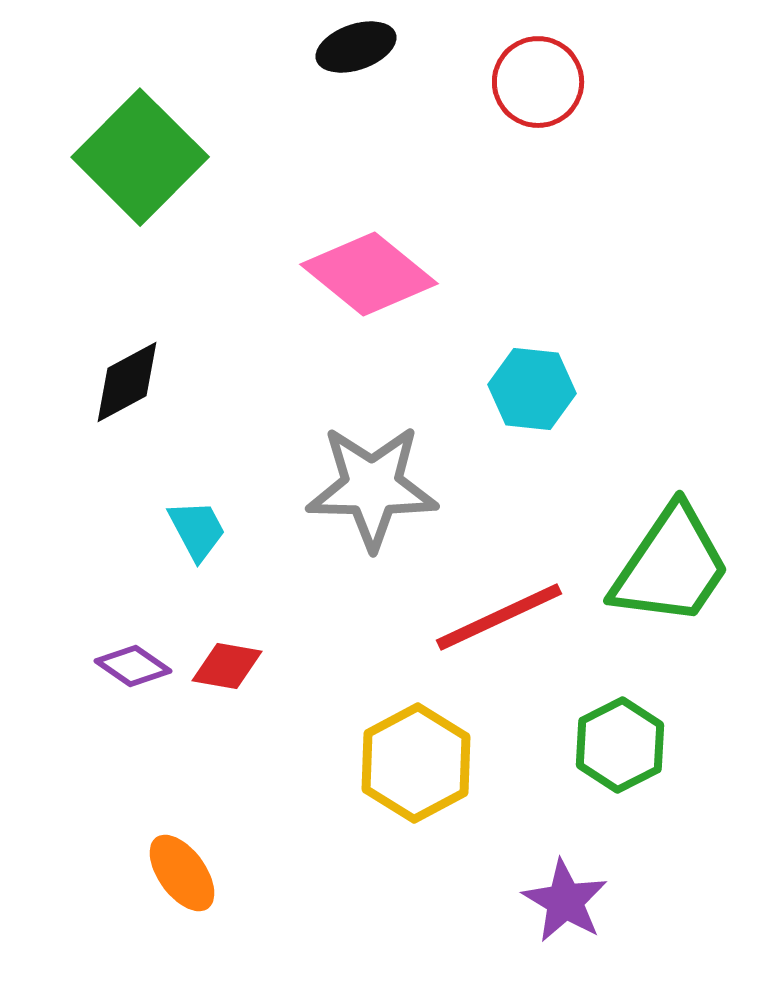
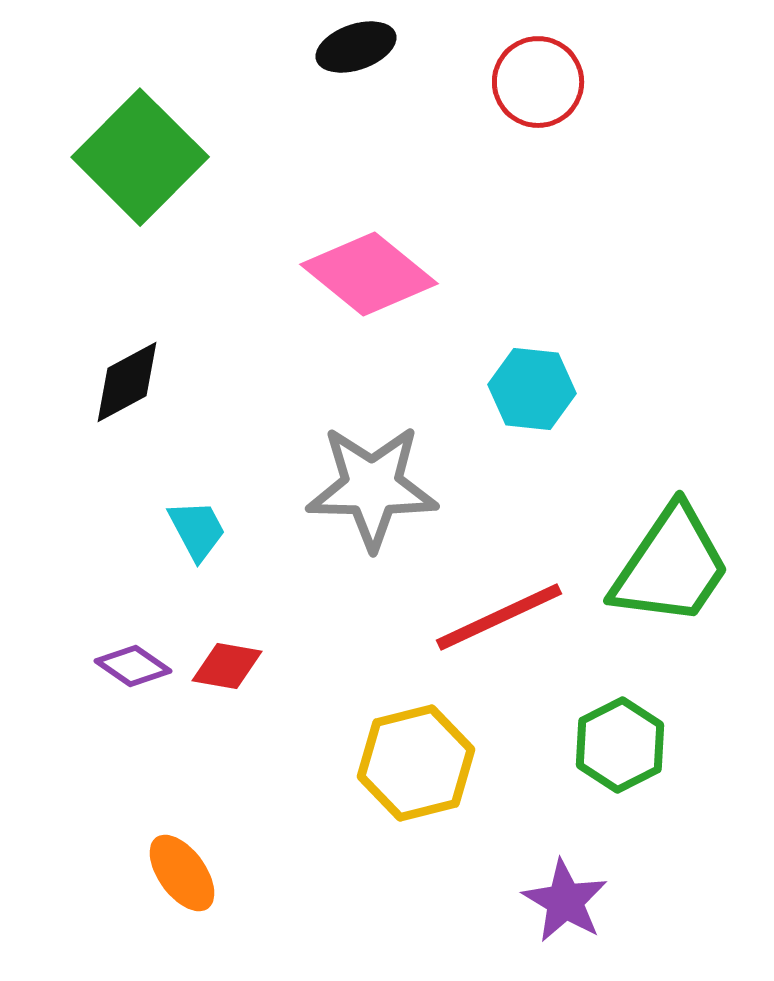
yellow hexagon: rotated 14 degrees clockwise
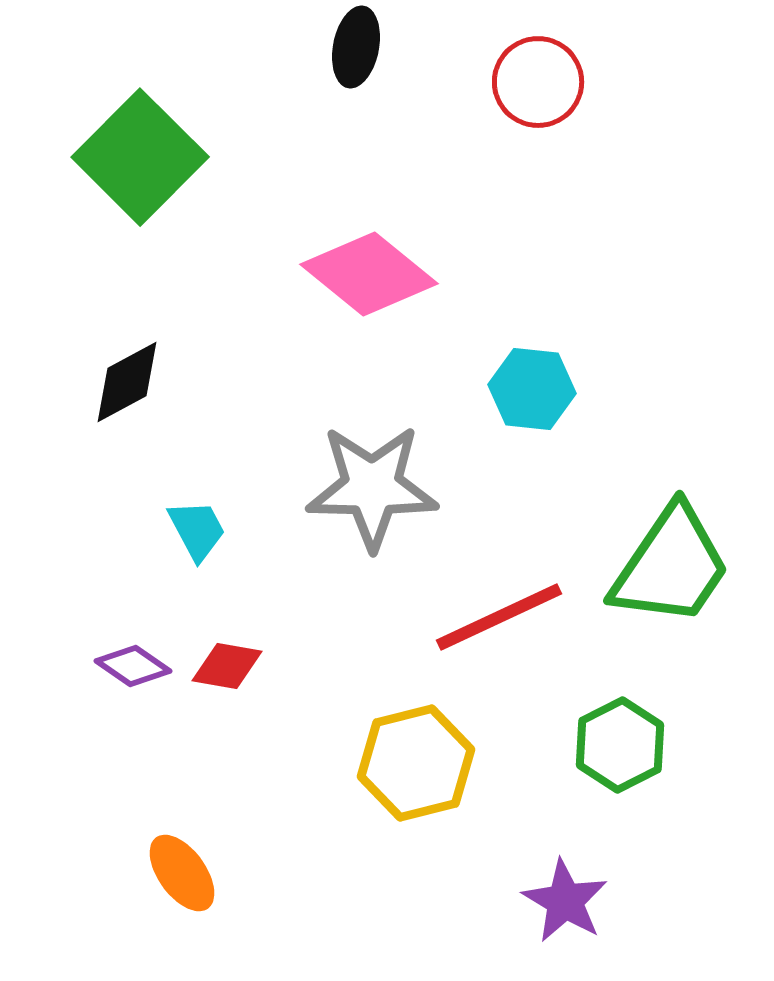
black ellipse: rotated 60 degrees counterclockwise
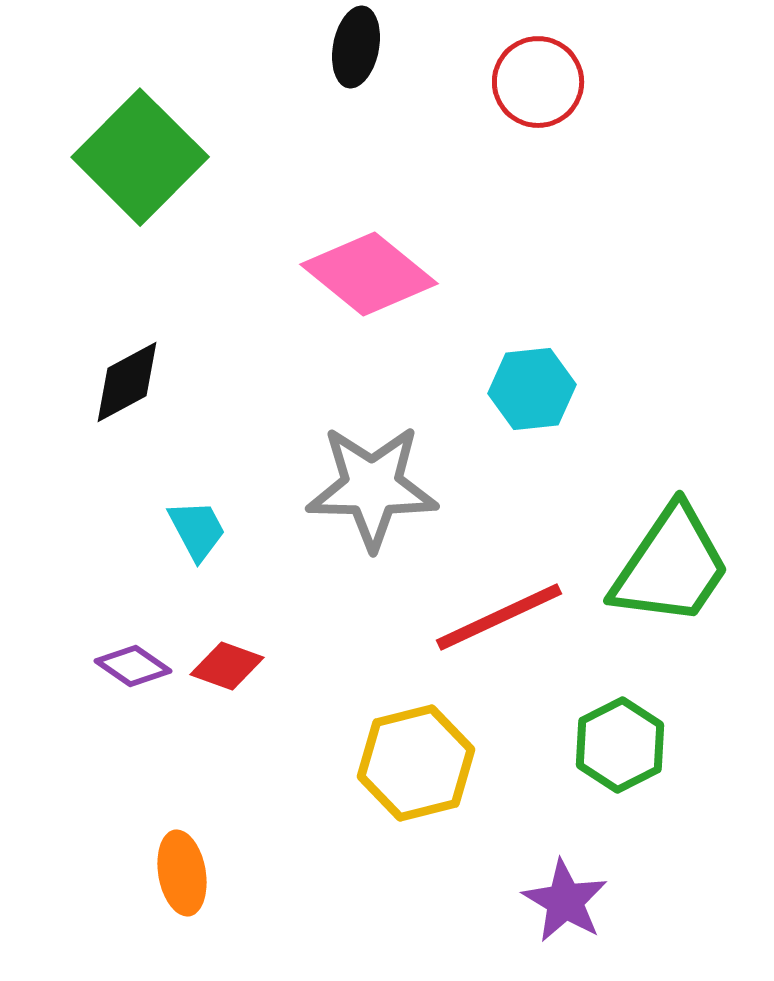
cyan hexagon: rotated 12 degrees counterclockwise
red diamond: rotated 10 degrees clockwise
orange ellipse: rotated 26 degrees clockwise
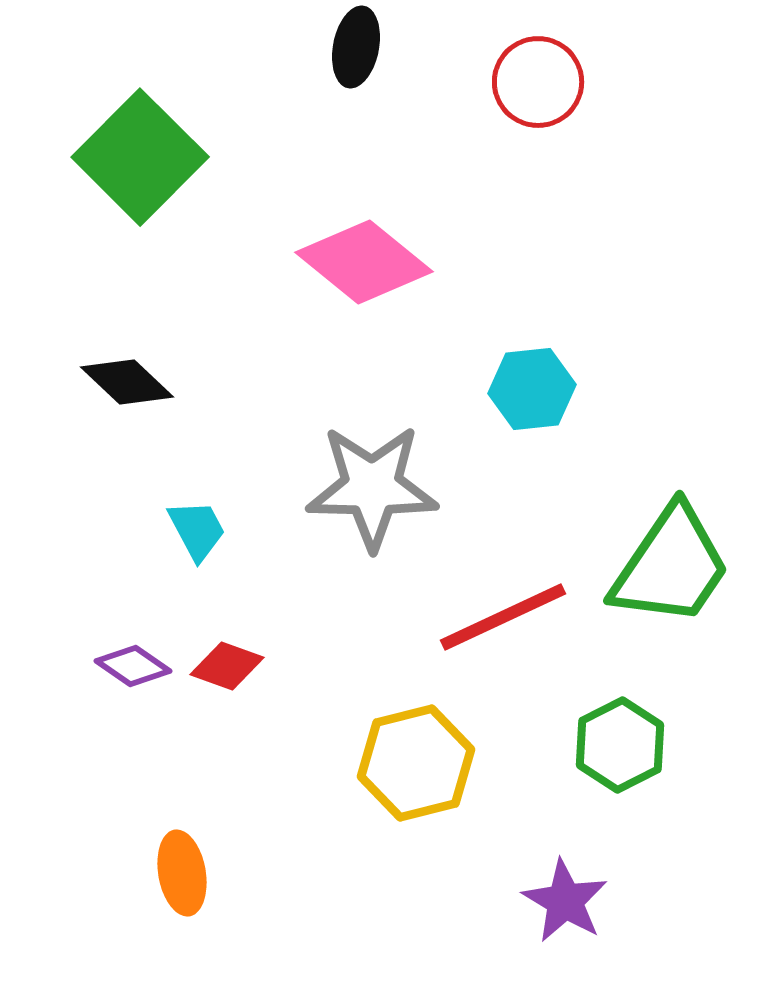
pink diamond: moved 5 px left, 12 px up
black diamond: rotated 72 degrees clockwise
red line: moved 4 px right
